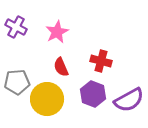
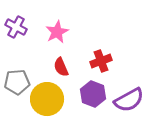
red cross: rotated 35 degrees counterclockwise
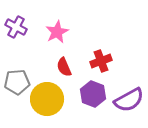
red semicircle: moved 3 px right
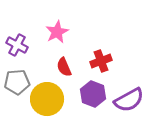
purple cross: moved 1 px right, 18 px down
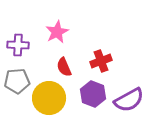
purple cross: moved 1 px right; rotated 25 degrees counterclockwise
gray pentagon: moved 1 px up
yellow circle: moved 2 px right, 1 px up
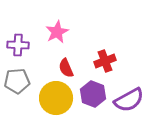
red cross: moved 4 px right
red semicircle: moved 2 px right, 1 px down
yellow circle: moved 7 px right
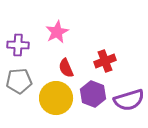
gray pentagon: moved 2 px right
purple semicircle: rotated 12 degrees clockwise
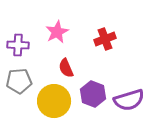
red cross: moved 22 px up
yellow circle: moved 2 px left, 3 px down
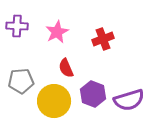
red cross: moved 2 px left
purple cross: moved 1 px left, 19 px up
gray pentagon: moved 2 px right
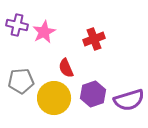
purple cross: moved 1 px up; rotated 10 degrees clockwise
pink star: moved 13 px left
red cross: moved 9 px left
purple hexagon: rotated 20 degrees clockwise
yellow circle: moved 3 px up
